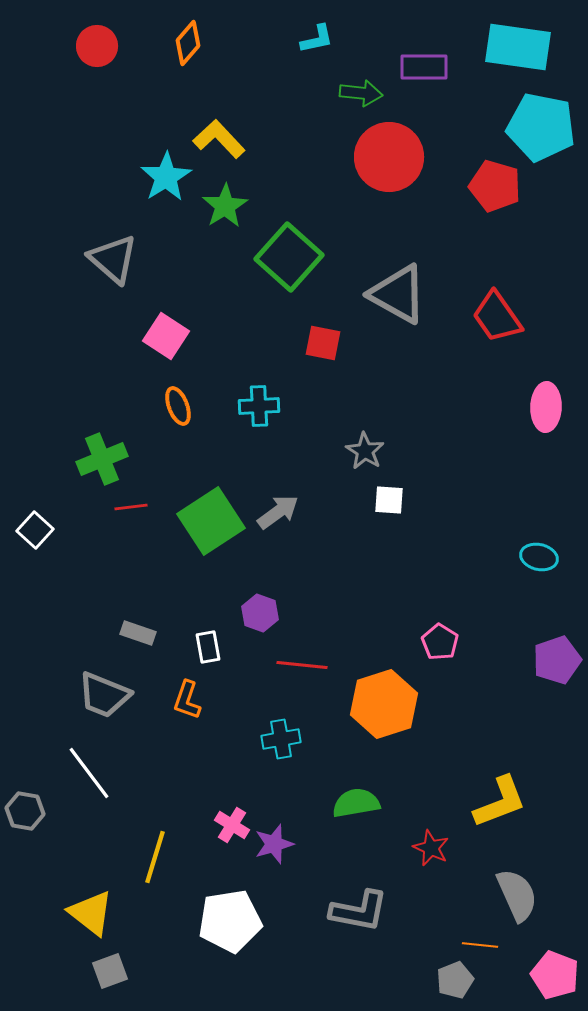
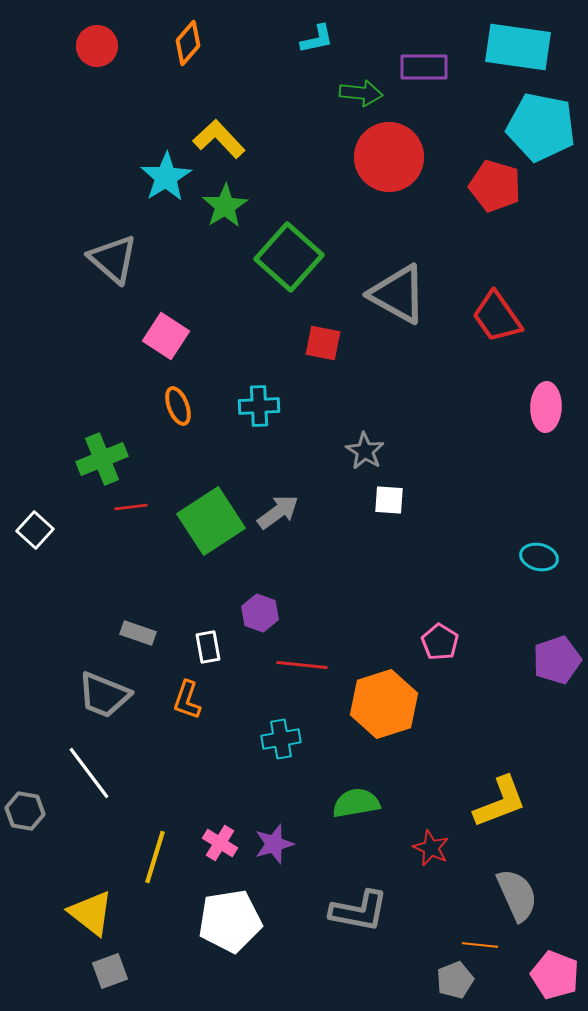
pink cross at (232, 825): moved 12 px left, 18 px down
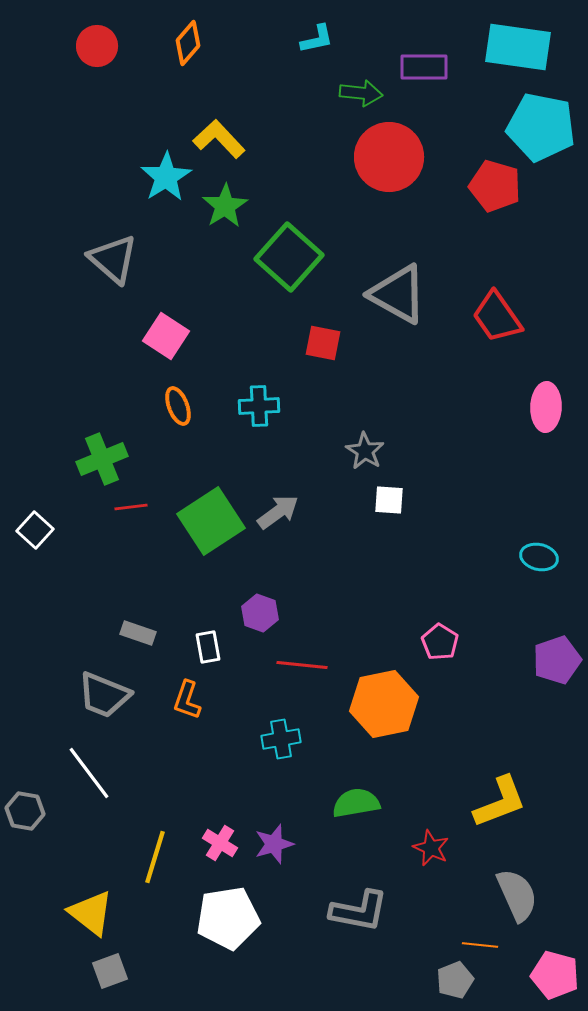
orange hexagon at (384, 704): rotated 6 degrees clockwise
white pentagon at (230, 921): moved 2 px left, 3 px up
pink pentagon at (555, 975): rotated 6 degrees counterclockwise
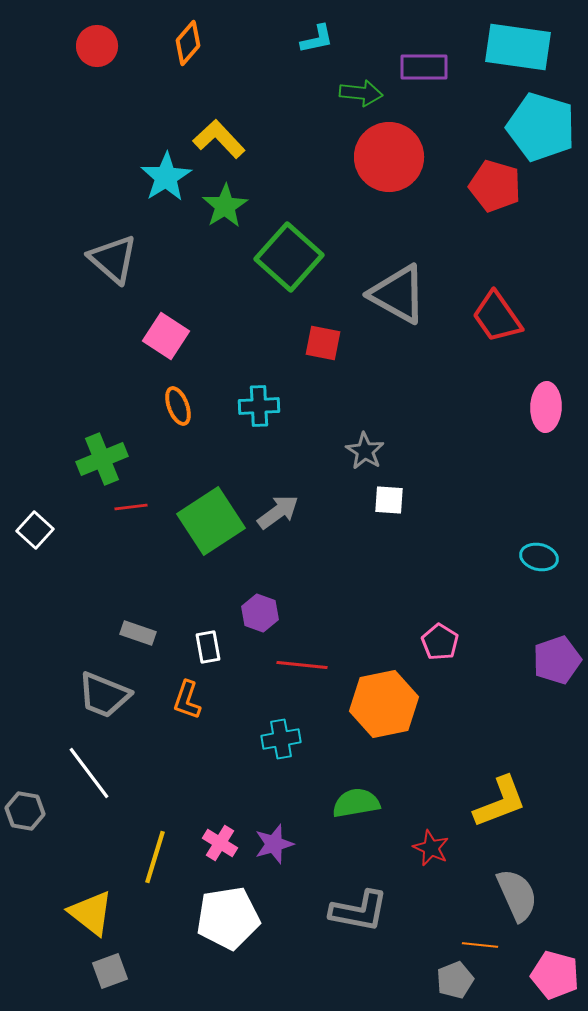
cyan pentagon at (541, 127): rotated 6 degrees clockwise
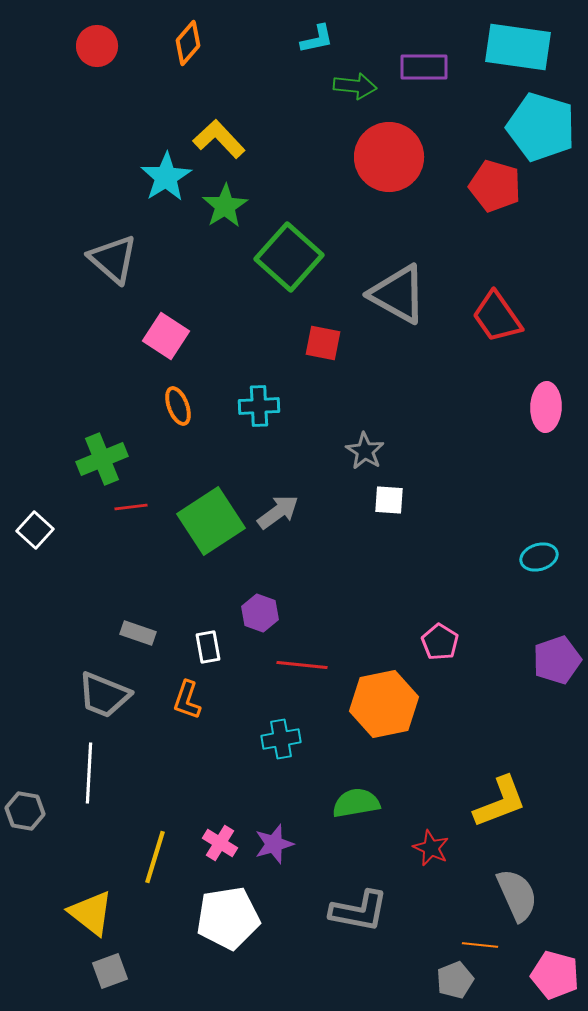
green arrow at (361, 93): moved 6 px left, 7 px up
cyan ellipse at (539, 557): rotated 30 degrees counterclockwise
white line at (89, 773): rotated 40 degrees clockwise
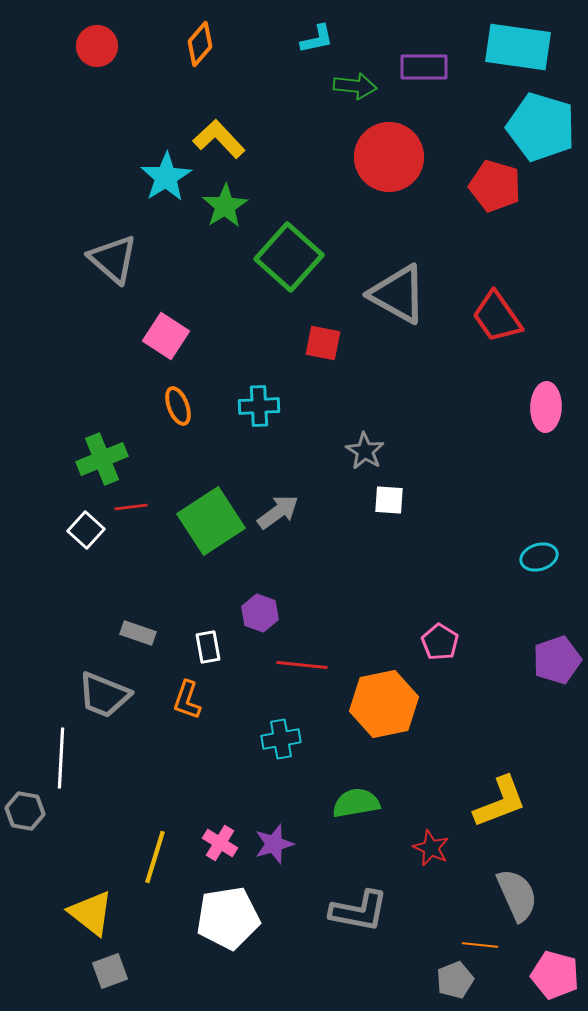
orange diamond at (188, 43): moved 12 px right, 1 px down
white square at (35, 530): moved 51 px right
white line at (89, 773): moved 28 px left, 15 px up
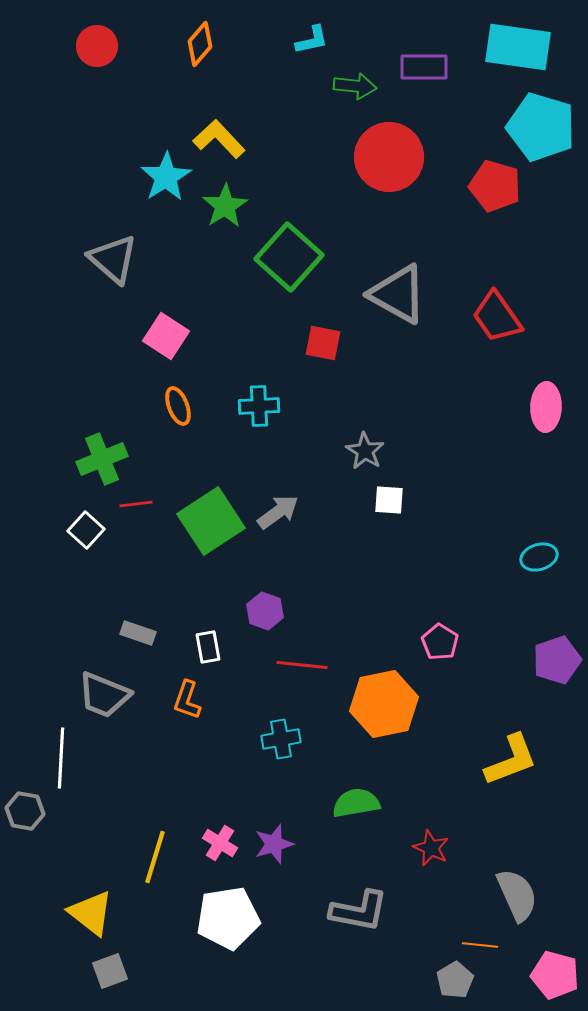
cyan L-shape at (317, 39): moved 5 px left, 1 px down
red line at (131, 507): moved 5 px right, 3 px up
purple hexagon at (260, 613): moved 5 px right, 2 px up
yellow L-shape at (500, 802): moved 11 px right, 42 px up
gray pentagon at (455, 980): rotated 9 degrees counterclockwise
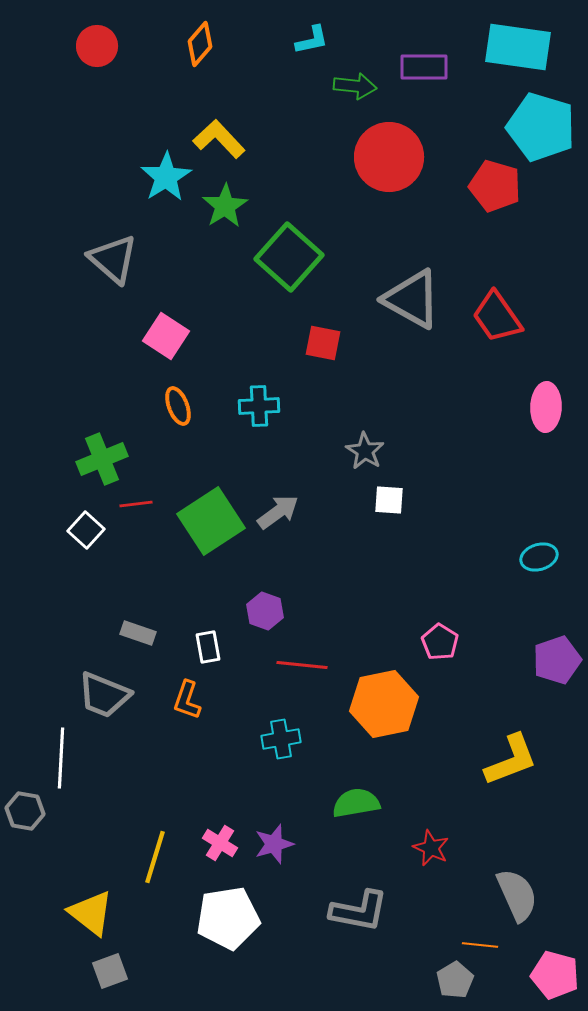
gray triangle at (398, 294): moved 14 px right, 5 px down
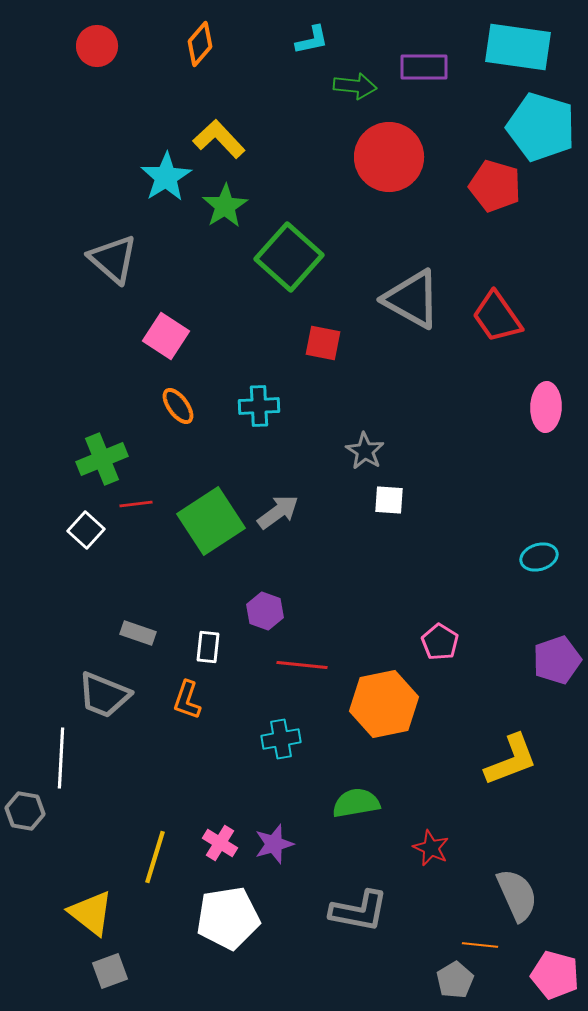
orange ellipse at (178, 406): rotated 15 degrees counterclockwise
white rectangle at (208, 647): rotated 16 degrees clockwise
